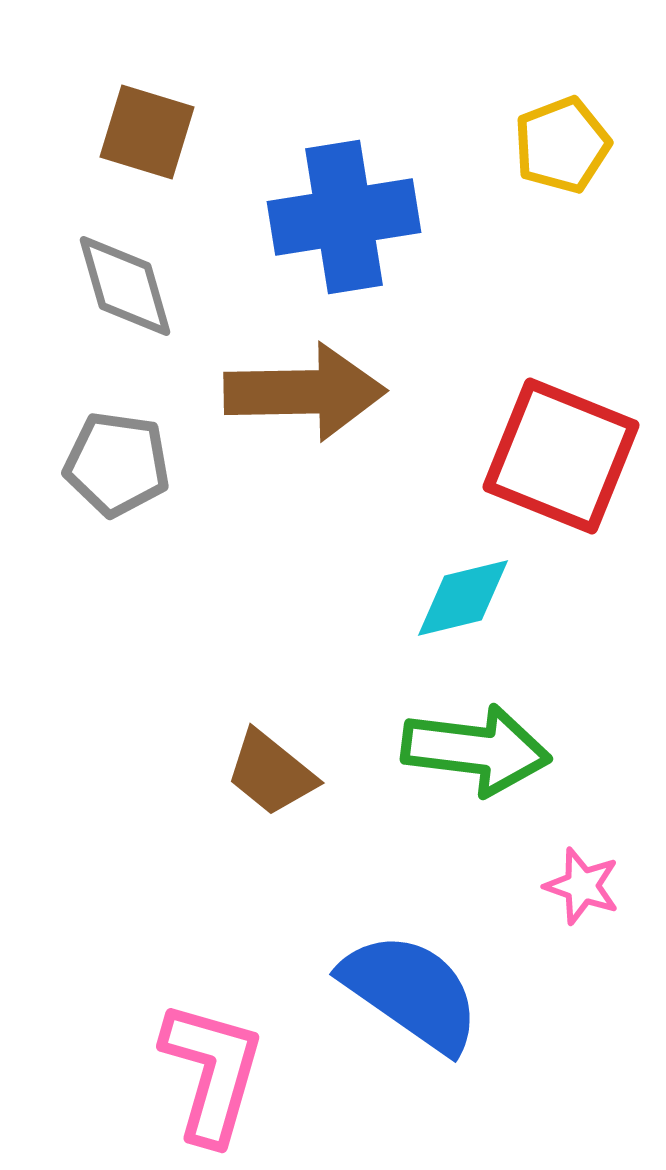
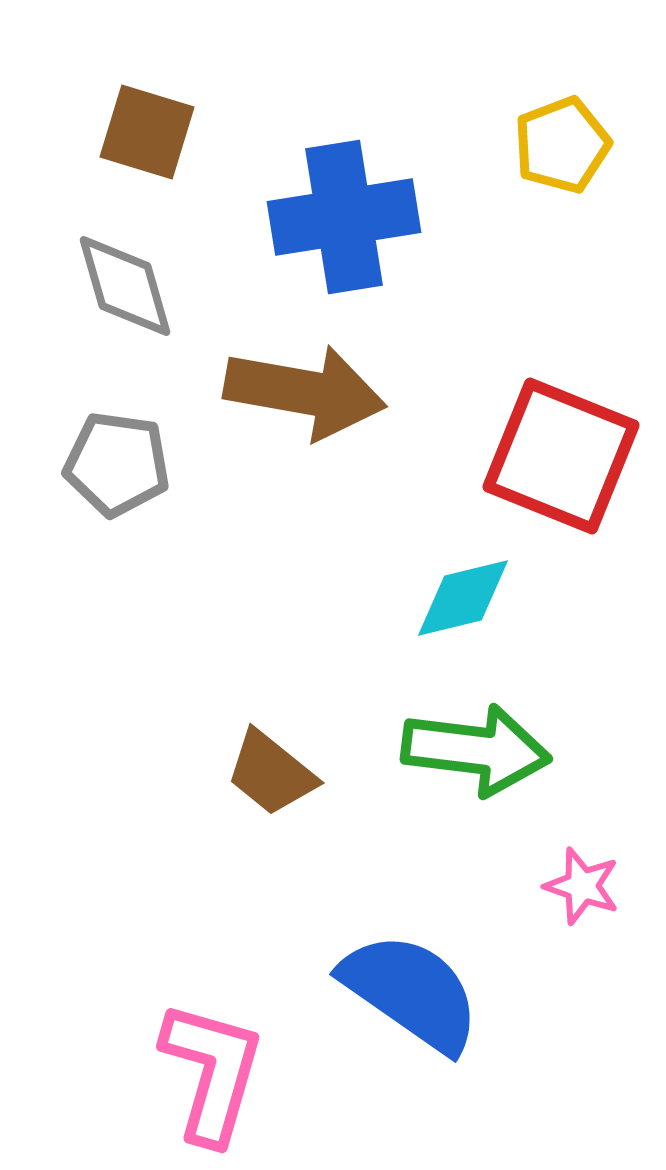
brown arrow: rotated 11 degrees clockwise
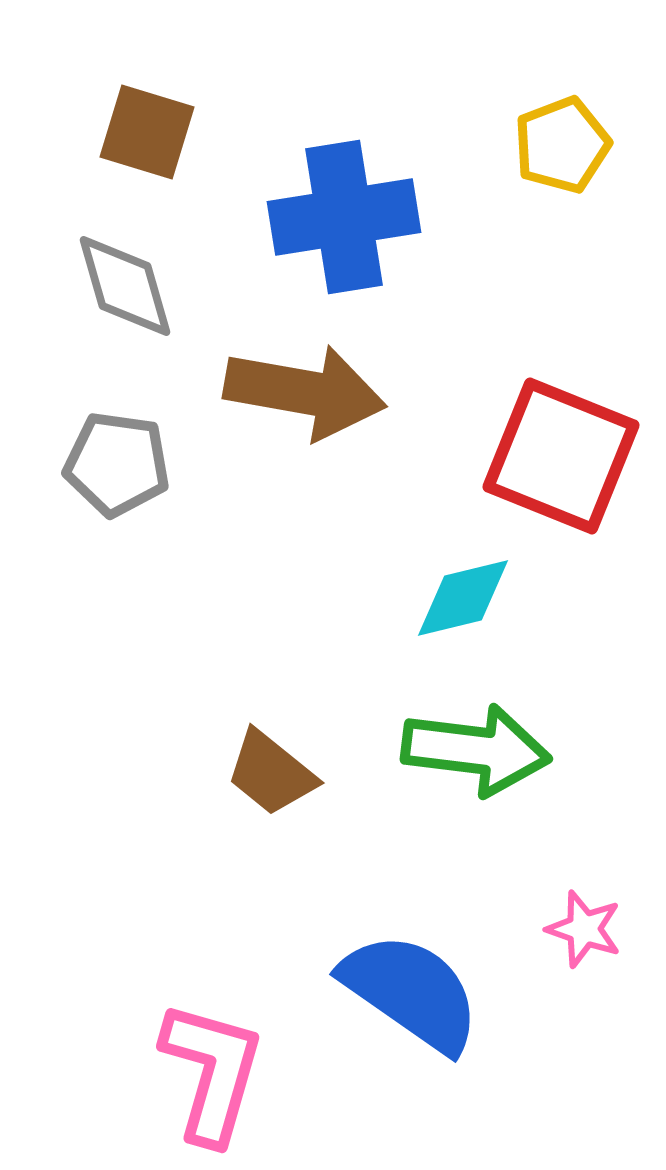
pink star: moved 2 px right, 43 px down
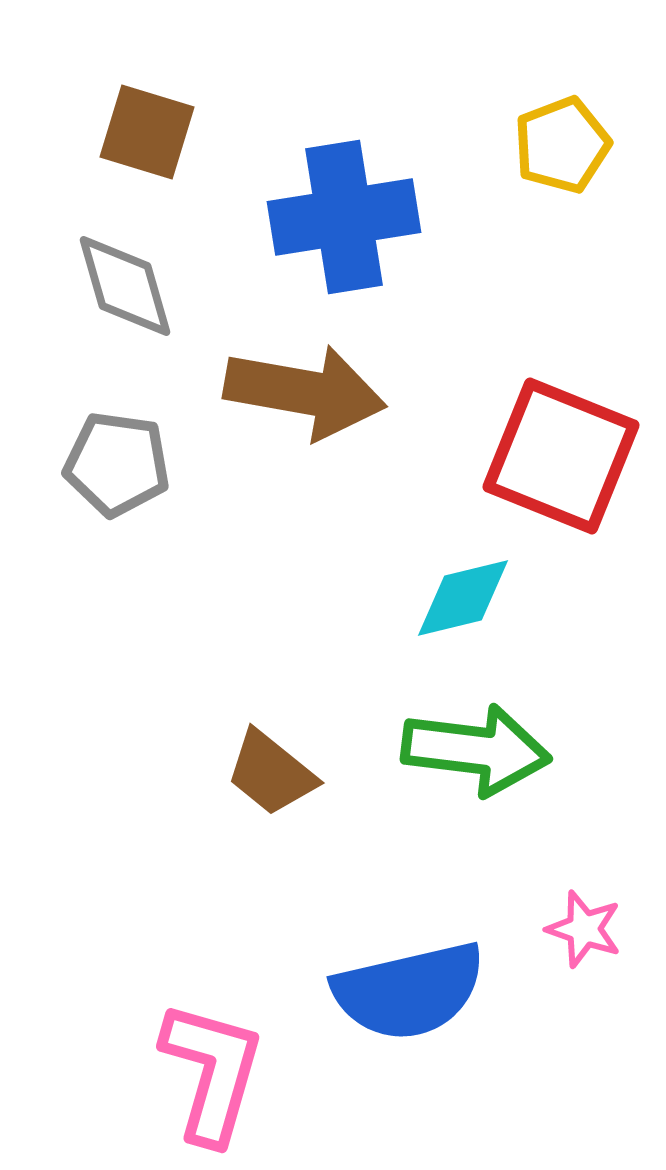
blue semicircle: moved 2 px left, 1 px up; rotated 132 degrees clockwise
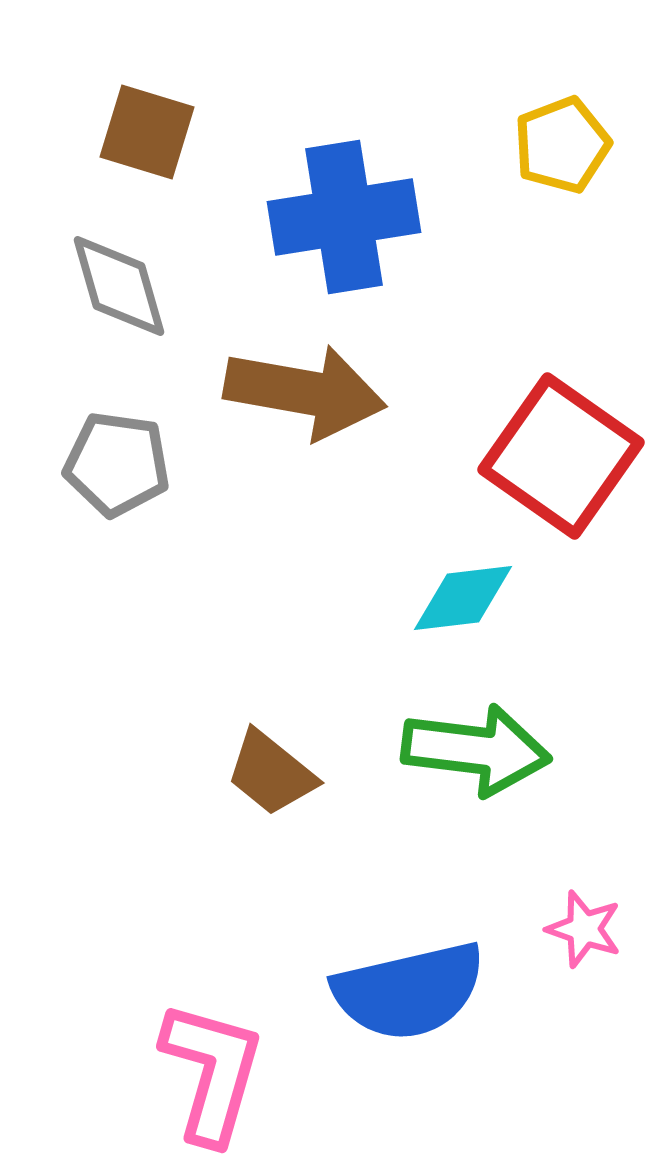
gray diamond: moved 6 px left
red square: rotated 13 degrees clockwise
cyan diamond: rotated 7 degrees clockwise
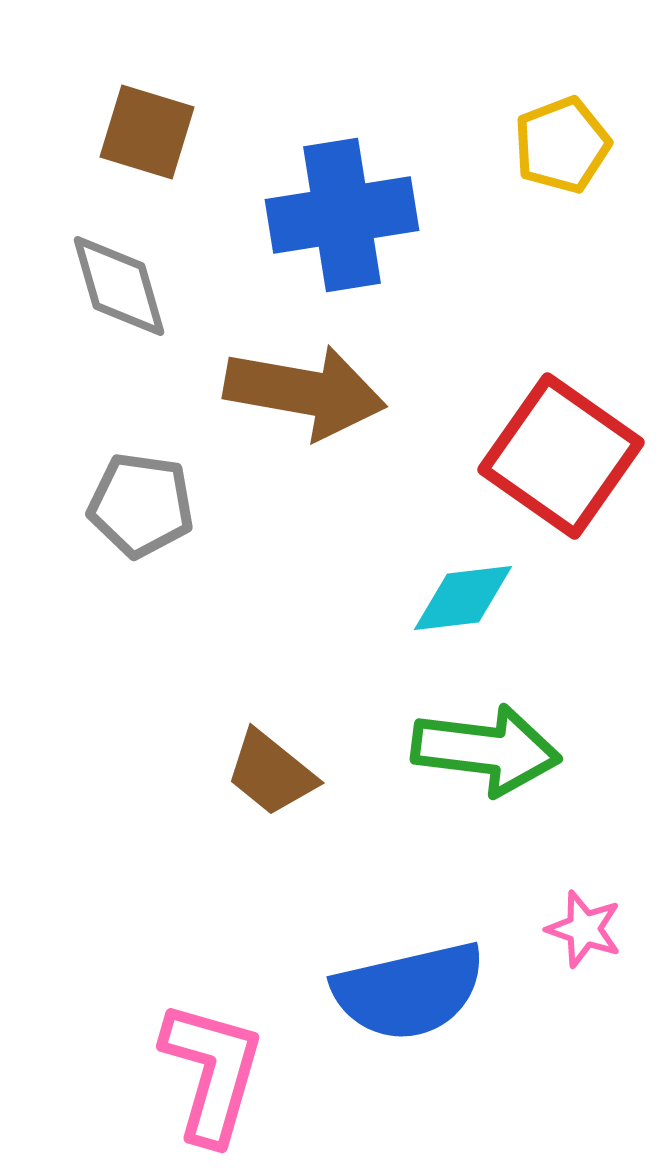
blue cross: moved 2 px left, 2 px up
gray pentagon: moved 24 px right, 41 px down
green arrow: moved 10 px right
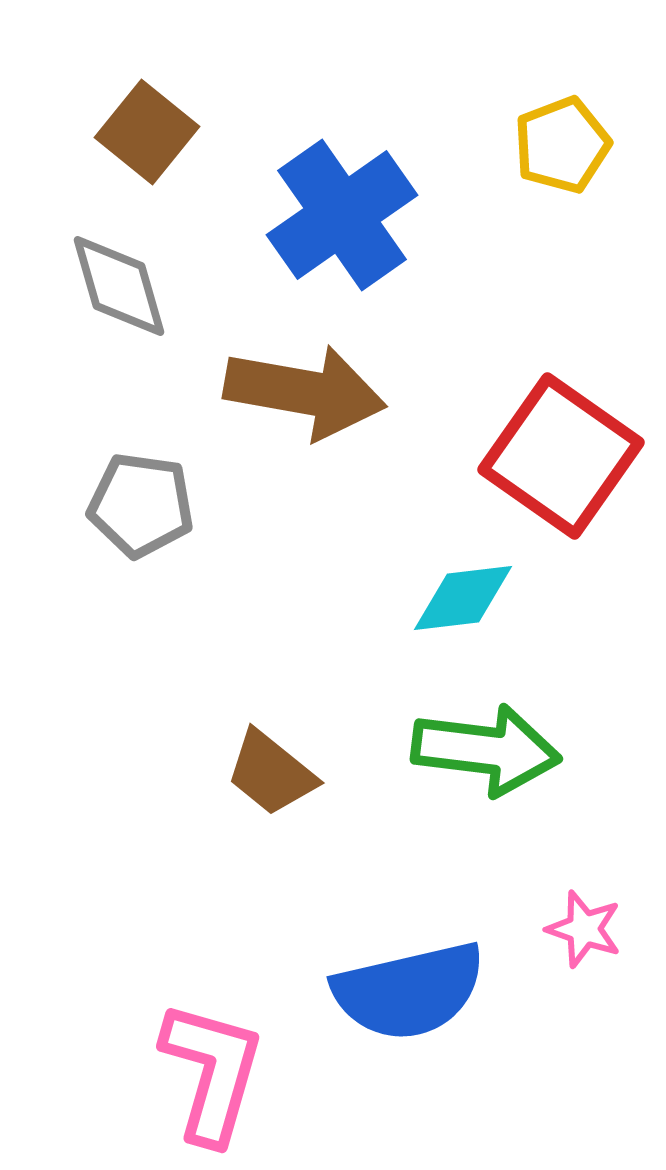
brown square: rotated 22 degrees clockwise
blue cross: rotated 26 degrees counterclockwise
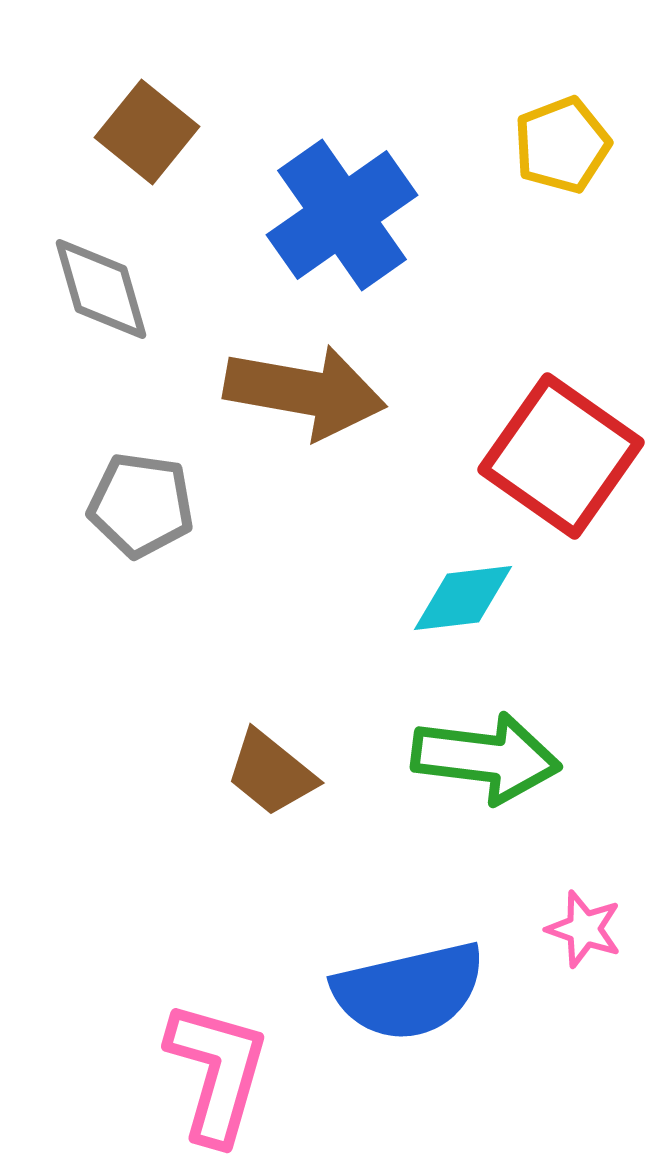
gray diamond: moved 18 px left, 3 px down
green arrow: moved 8 px down
pink L-shape: moved 5 px right
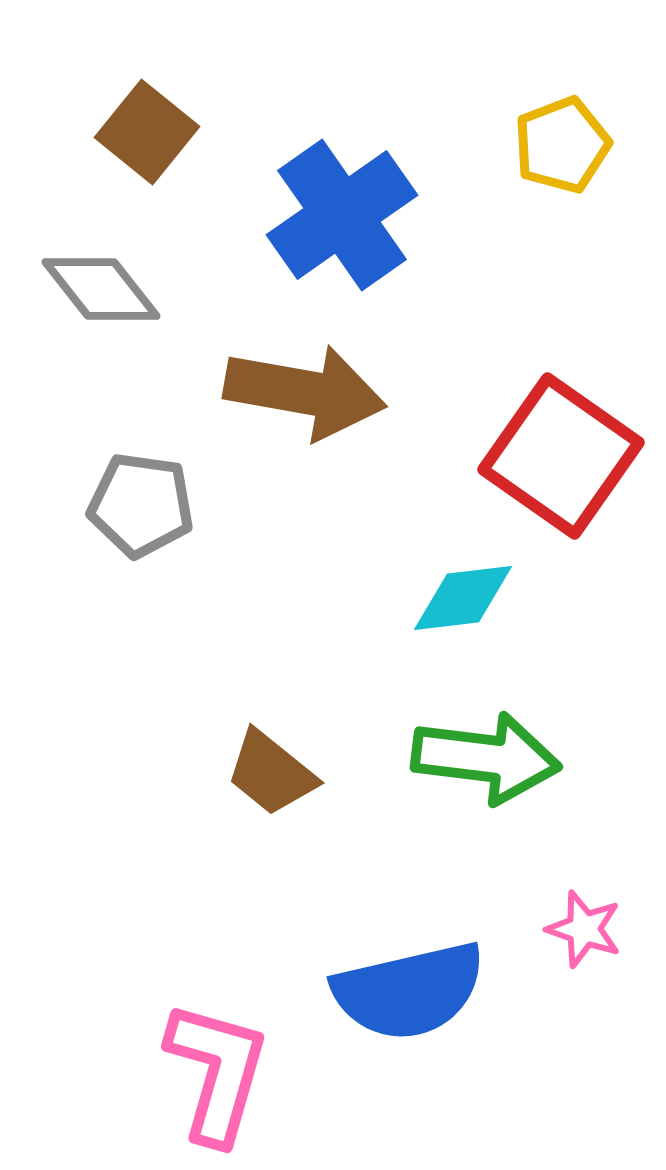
gray diamond: rotated 22 degrees counterclockwise
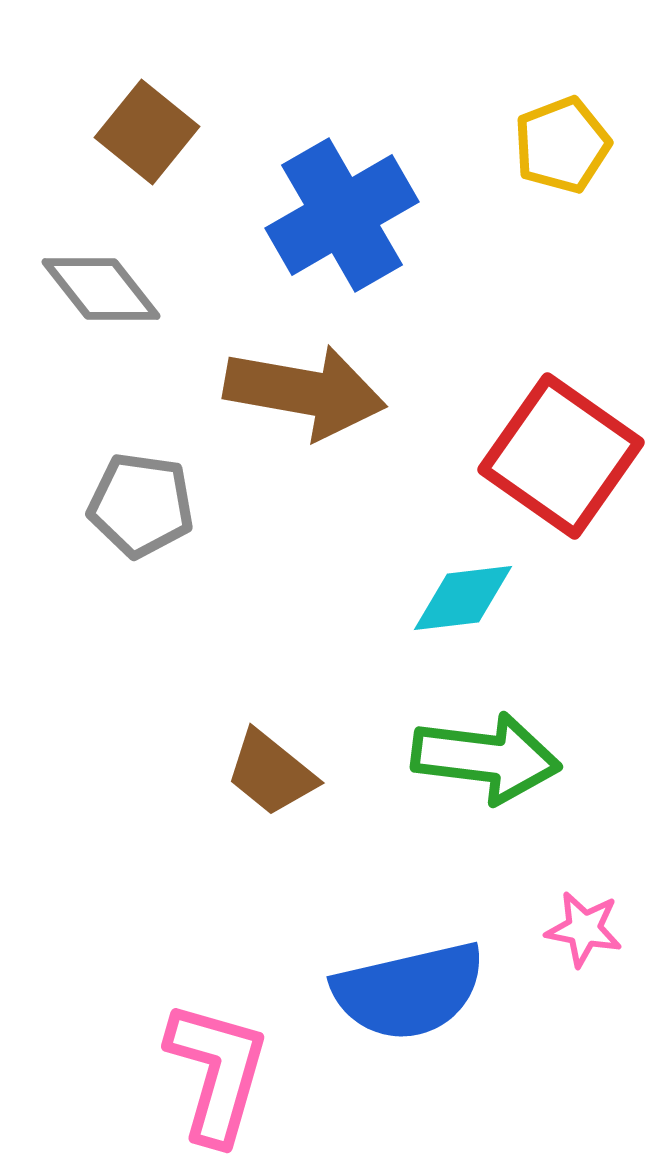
blue cross: rotated 5 degrees clockwise
pink star: rotated 8 degrees counterclockwise
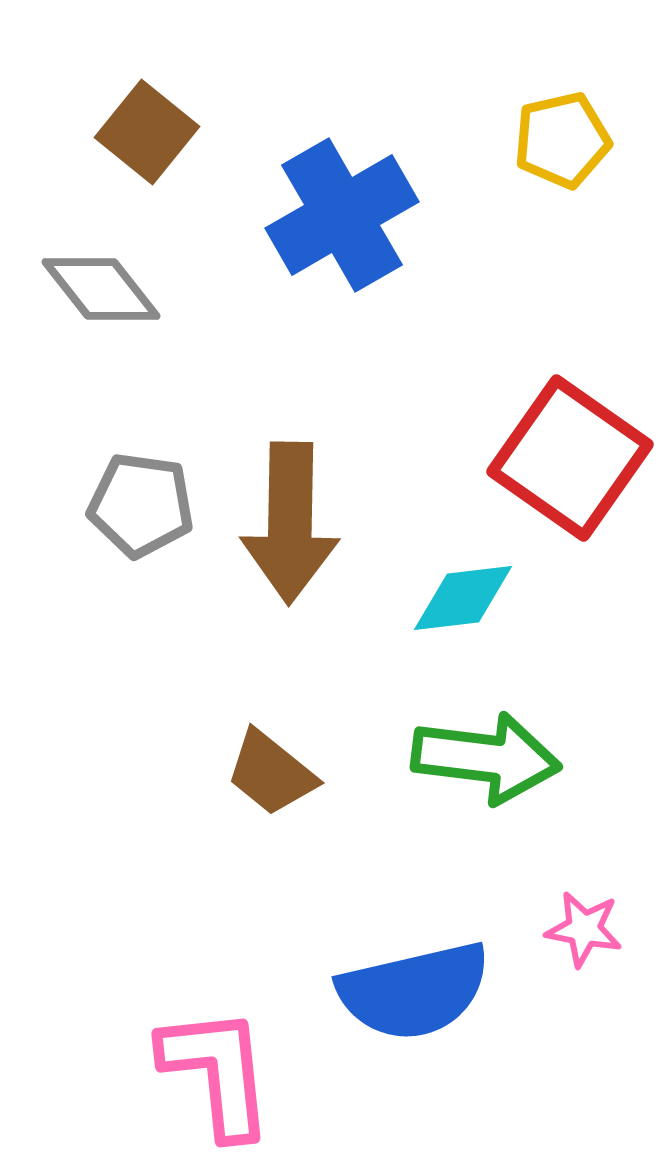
yellow pentagon: moved 5 px up; rotated 8 degrees clockwise
brown arrow: moved 15 px left, 131 px down; rotated 81 degrees clockwise
red square: moved 9 px right, 2 px down
blue semicircle: moved 5 px right
pink L-shape: rotated 22 degrees counterclockwise
